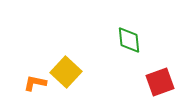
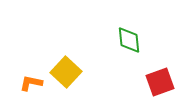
orange L-shape: moved 4 px left
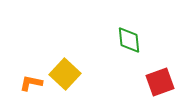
yellow square: moved 1 px left, 2 px down
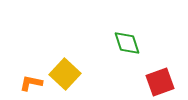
green diamond: moved 2 px left, 3 px down; rotated 12 degrees counterclockwise
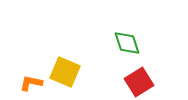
yellow square: moved 2 px up; rotated 20 degrees counterclockwise
red square: moved 21 px left; rotated 12 degrees counterclockwise
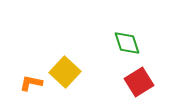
yellow square: rotated 20 degrees clockwise
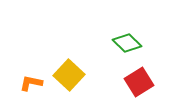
green diamond: rotated 28 degrees counterclockwise
yellow square: moved 4 px right, 3 px down
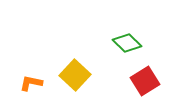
yellow square: moved 6 px right
red square: moved 6 px right, 1 px up
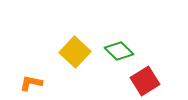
green diamond: moved 8 px left, 8 px down
yellow square: moved 23 px up
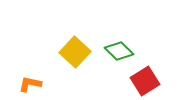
orange L-shape: moved 1 px left, 1 px down
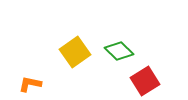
yellow square: rotated 12 degrees clockwise
